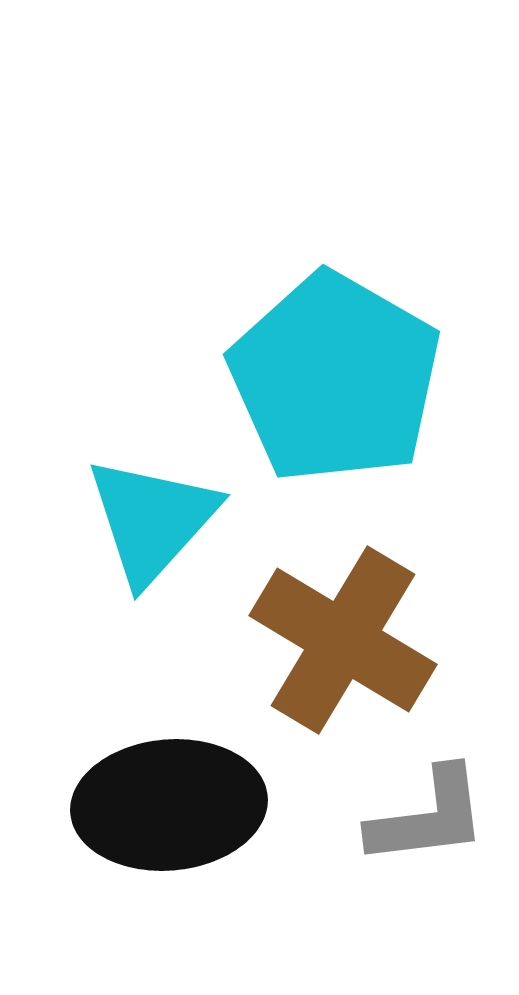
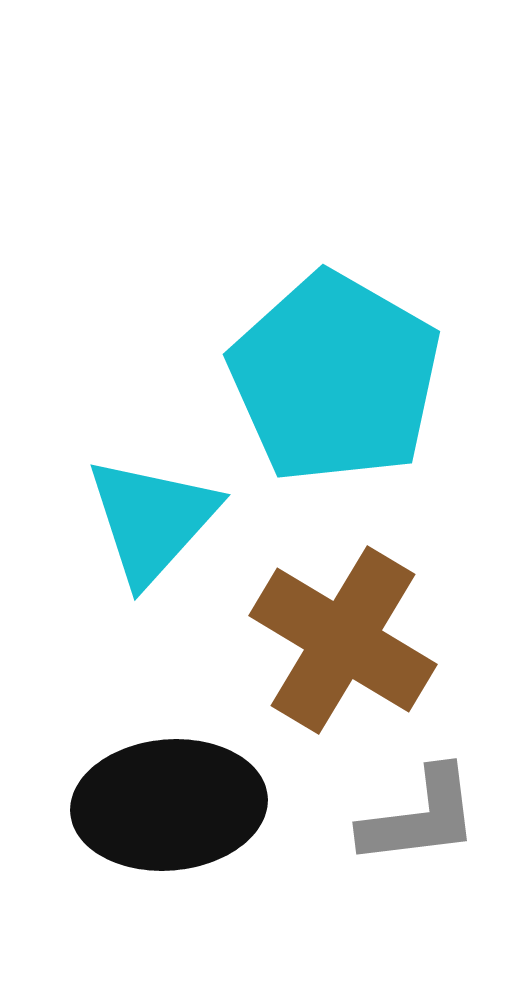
gray L-shape: moved 8 px left
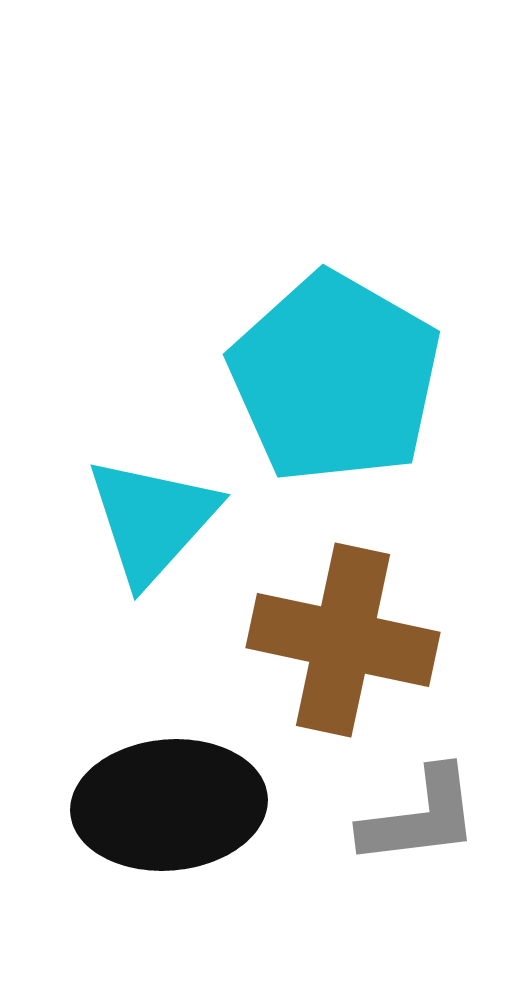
brown cross: rotated 19 degrees counterclockwise
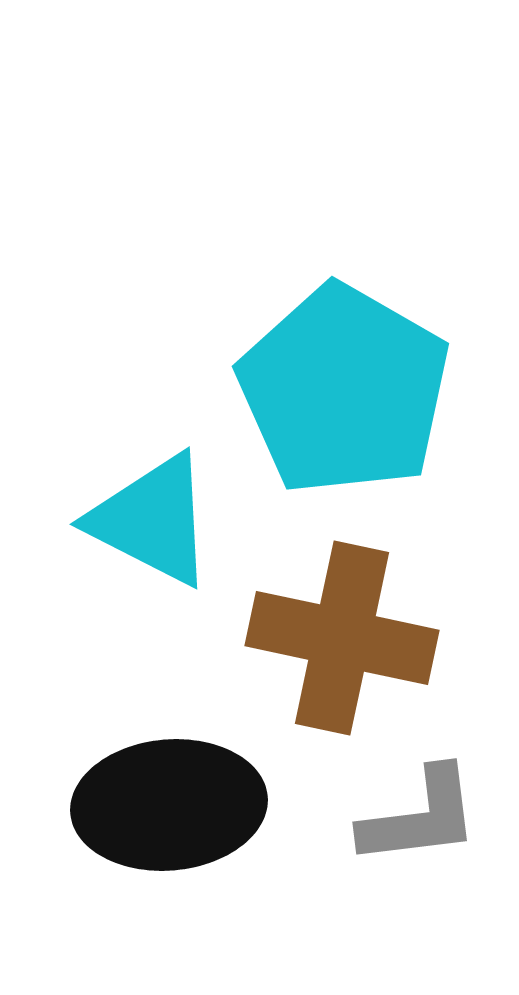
cyan pentagon: moved 9 px right, 12 px down
cyan triangle: rotated 45 degrees counterclockwise
brown cross: moved 1 px left, 2 px up
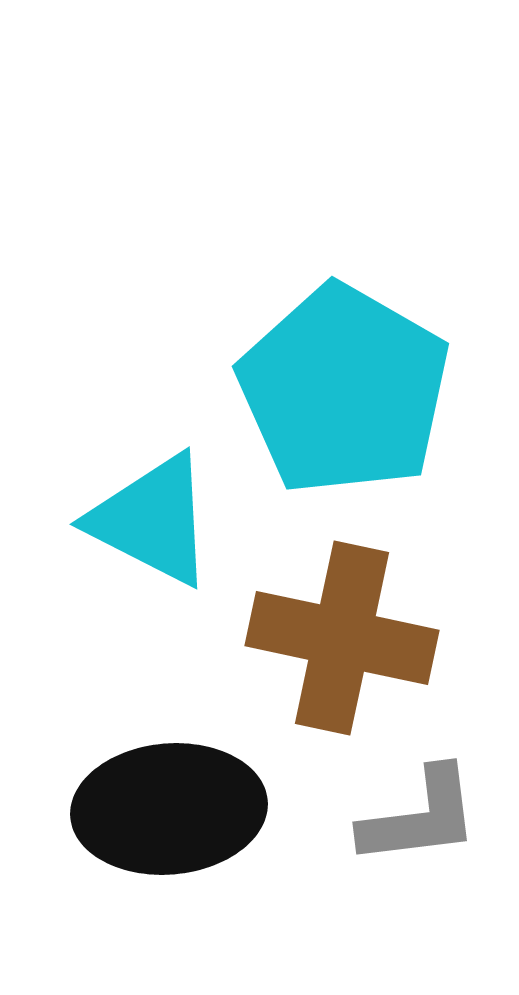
black ellipse: moved 4 px down
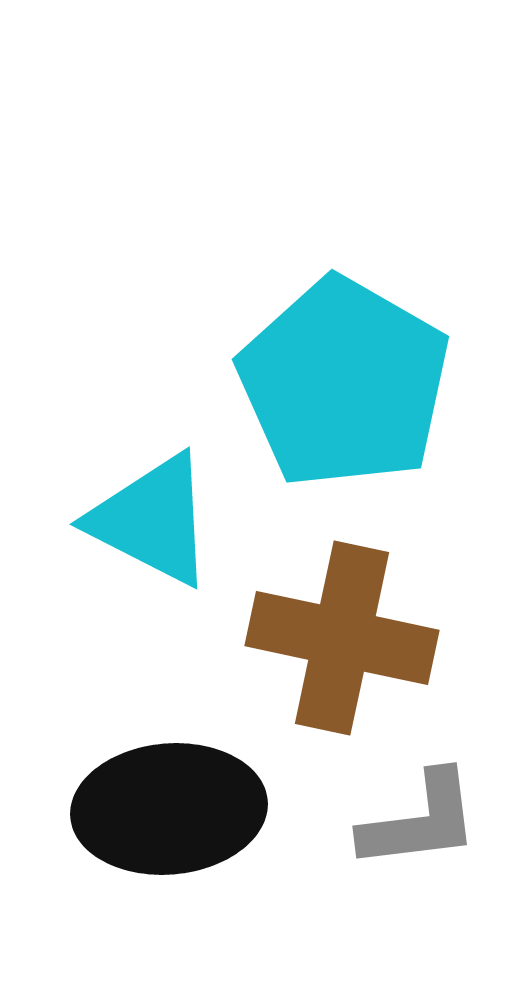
cyan pentagon: moved 7 px up
gray L-shape: moved 4 px down
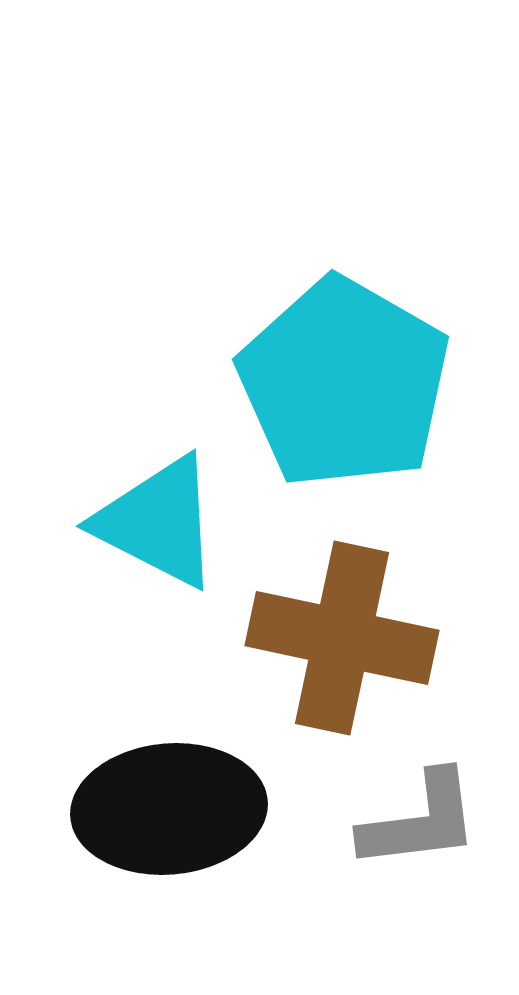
cyan triangle: moved 6 px right, 2 px down
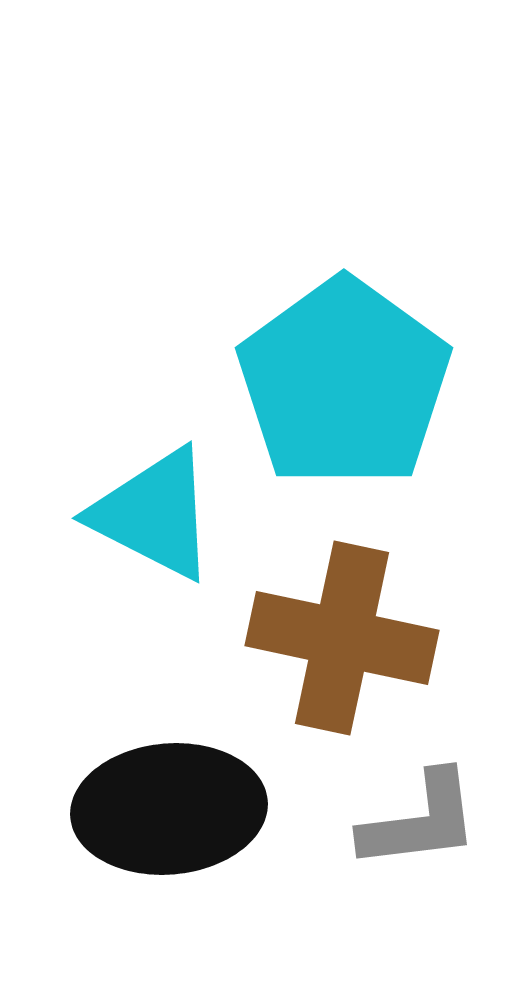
cyan pentagon: rotated 6 degrees clockwise
cyan triangle: moved 4 px left, 8 px up
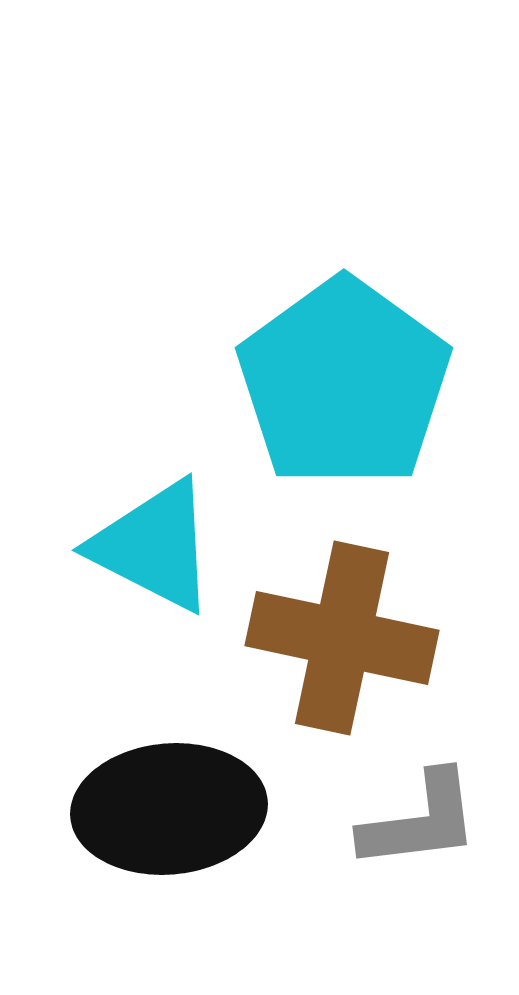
cyan triangle: moved 32 px down
